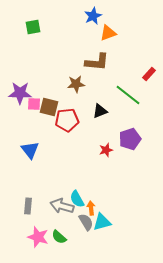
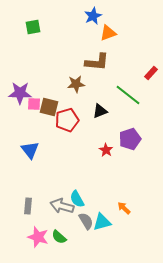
red rectangle: moved 2 px right, 1 px up
red pentagon: rotated 10 degrees counterclockwise
red star: rotated 24 degrees counterclockwise
orange arrow: moved 33 px right; rotated 40 degrees counterclockwise
gray semicircle: moved 1 px up
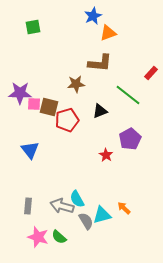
brown L-shape: moved 3 px right, 1 px down
purple pentagon: rotated 10 degrees counterclockwise
red star: moved 5 px down
cyan triangle: moved 7 px up
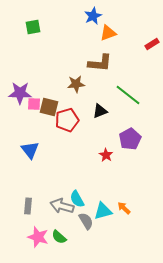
red rectangle: moved 1 px right, 29 px up; rotated 16 degrees clockwise
cyan triangle: moved 1 px right, 4 px up
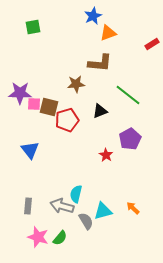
cyan semicircle: moved 1 px left, 5 px up; rotated 42 degrees clockwise
orange arrow: moved 9 px right
green semicircle: moved 1 px right, 1 px down; rotated 91 degrees counterclockwise
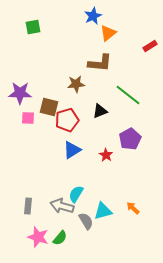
orange triangle: rotated 18 degrees counterclockwise
red rectangle: moved 2 px left, 2 px down
pink square: moved 6 px left, 14 px down
blue triangle: moved 42 px right; rotated 36 degrees clockwise
cyan semicircle: rotated 18 degrees clockwise
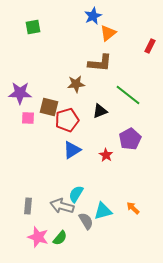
red rectangle: rotated 32 degrees counterclockwise
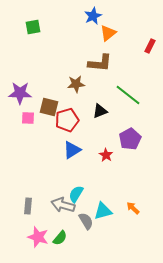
gray arrow: moved 1 px right, 1 px up
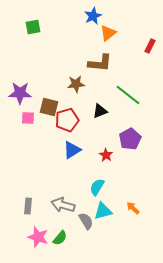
cyan semicircle: moved 21 px right, 7 px up
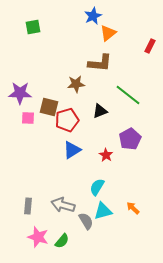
green semicircle: moved 2 px right, 3 px down
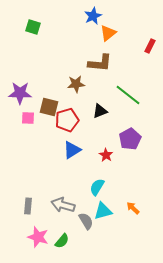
green square: rotated 28 degrees clockwise
